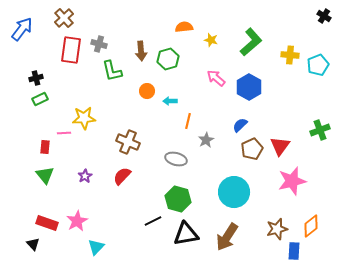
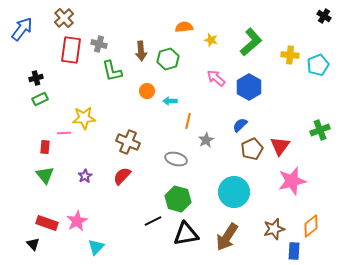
brown star at (277, 229): moved 3 px left
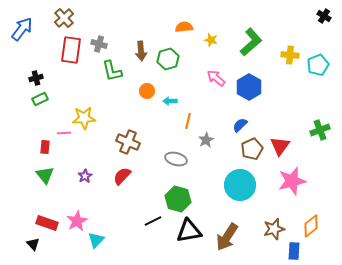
cyan circle at (234, 192): moved 6 px right, 7 px up
black triangle at (186, 234): moved 3 px right, 3 px up
cyan triangle at (96, 247): moved 7 px up
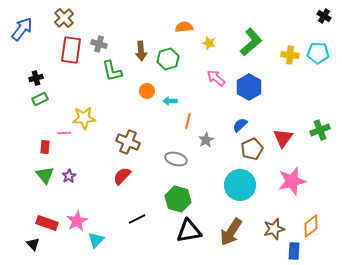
yellow star at (211, 40): moved 2 px left, 3 px down
cyan pentagon at (318, 65): moved 12 px up; rotated 25 degrees clockwise
red triangle at (280, 146): moved 3 px right, 8 px up
purple star at (85, 176): moved 16 px left
black line at (153, 221): moved 16 px left, 2 px up
brown arrow at (227, 237): moved 4 px right, 5 px up
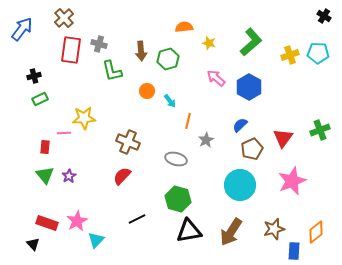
yellow cross at (290, 55): rotated 24 degrees counterclockwise
black cross at (36, 78): moved 2 px left, 2 px up
cyan arrow at (170, 101): rotated 128 degrees counterclockwise
pink star at (292, 181): rotated 8 degrees counterclockwise
orange diamond at (311, 226): moved 5 px right, 6 px down
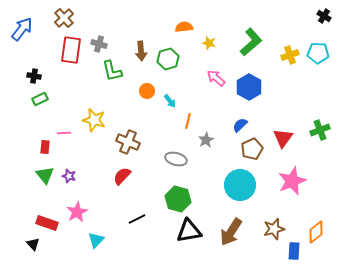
black cross at (34, 76): rotated 24 degrees clockwise
yellow star at (84, 118): moved 10 px right, 2 px down; rotated 20 degrees clockwise
purple star at (69, 176): rotated 24 degrees counterclockwise
pink star at (77, 221): moved 9 px up
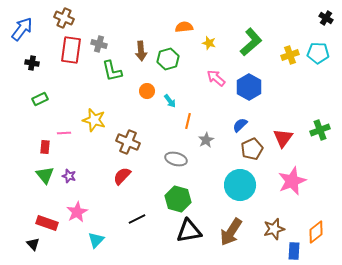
black cross at (324, 16): moved 2 px right, 2 px down
brown cross at (64, 18): rotated 24 degrees counterclockwise
black cross at (34, 76): moved 2 px left, 13 px up
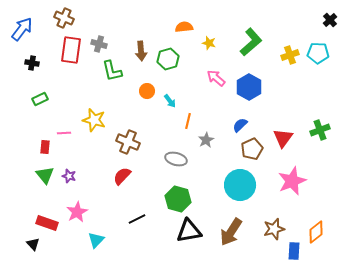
black cross at (326, 18): moved 4 px right, 2 px down; rotated 16 degrees clockwise
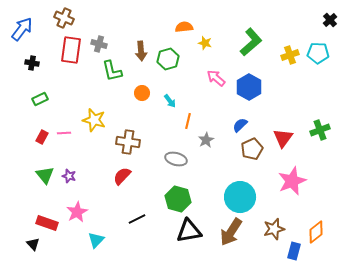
yellow star at (209, 43): moved 4 px left
orange circle at (147, 91): moved 5 px left, 2 px down
brown cross at (128, 142): rotated 15 degrees counterclockwise
red rectangle at (45, 147): moved 3 px left, 10 px up; rotated 24 degrees clockwise
cyan circle at (240, 185): moved 12 px down
blue rectangle at (294, 251): rotated 12 degrees clockwise
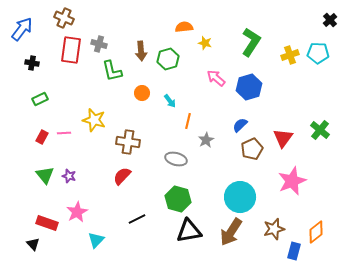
green L-shape at (251, 42): rotated 16 degrees counterclockwise
blue hexagon at (249, 87): rotated 15 degrees clockwise
green cross at (320, 130): rotated 30 degrees counterclockwise
